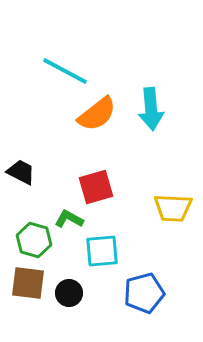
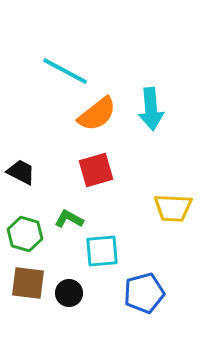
red square: moved 17 px up
green hexagon: moved 9 px left, 6 px up
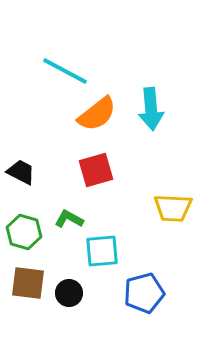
green hexagon: moved 1 px left, 2 px up
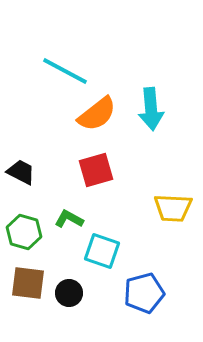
cyan square: rotated 24 degrees clockwise
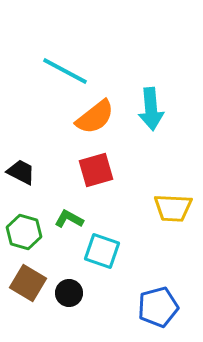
orange semicircle: moved 2 px left, 3 px down
brown square: rotated 24 degrees clockwise
blue pentagon: moved 14 px right, 14 px down
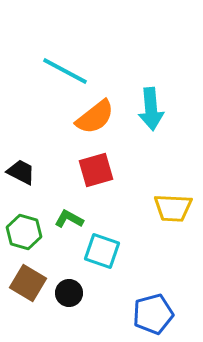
blue pentagon: moved 5 px left, 7 px down
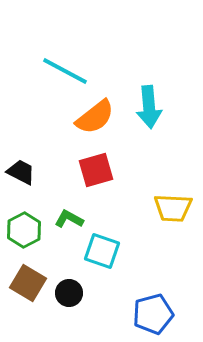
cyan arrow: moved 2 px left, 2 px up
green hexagon: moved 2 px up; rotated 16 degrees clockwise
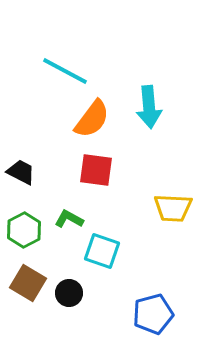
orange semicircle: moved 3 px left, 2 px down; rotated 15 degrees counterclockwise
red square: rotated 24 degrees clockwise
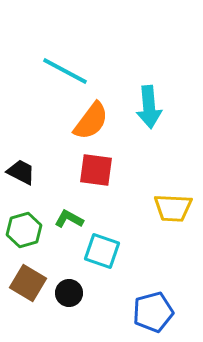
orange semicircle: moved 1 px left, 2 px down
green hexagon: rotated 12 degrees clockwise
blue pentagon: moved 2 px up
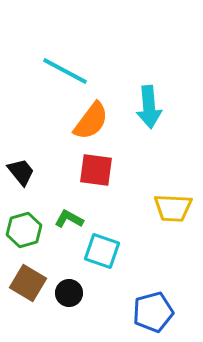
black trapezoid: rotated 24 degrees clockwise
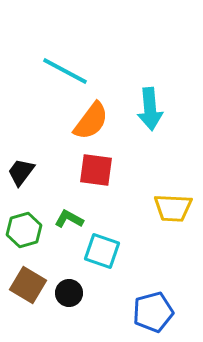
cyan arrow: moved 1 px right, 2 px down
black trapezoid: rotated 104 degrees counterclockwise
brown square: moved 2 px down
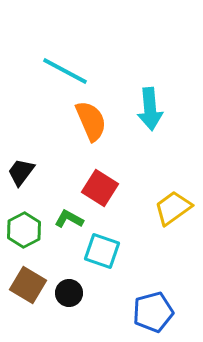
orange semicircle: rotated 60 degrees counterclockwise
red square: moved 4 px right, 18 px down; rotated 24 degrees clockwise
yellow trapezoid: rotated 141 degrees clockwise
green hexagon: rotated 12 degrees counterclockwise
